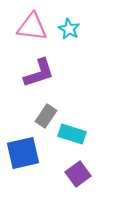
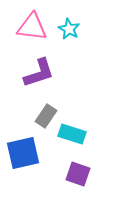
purple square: rotated 35 degrees counterclockwise
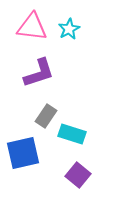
cyan star: rotated 15 degrees clockwise
purple square: moved 1 px down; rotated 20 degrees clockwise
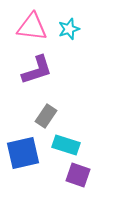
cyan star: rotated 10 degrees clockwise
purple L-shape: moved 2 px left, 3 px up
cyan rectangle: moved 6 px left, 11 px down
purple square: rotated 20 degrees counterclockwise
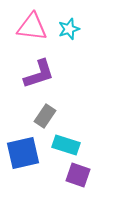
purple L-shape: moved 2 px right, 4 px down
gray rectangle: moved 1 px left
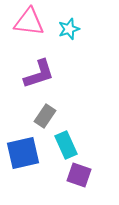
pink triangle: moved 3 px left, 5 px up
cyan rectangle: rotated 48 degrees clockwise
purple square: moved 1 px right
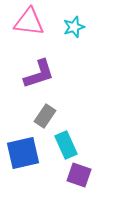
cyan star: moved 5 px right, 2 px up
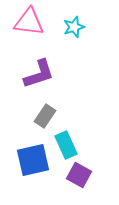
blue square: moved 10 px right, 7 px down
purple square: rotated 10 degrees clockwise
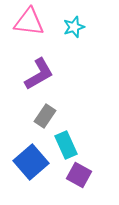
purple L-shape: rotated 12 degrees counterclockwise
blue square: moved 2 px left, 2 px down; rotated 28 degrees counterclockwise
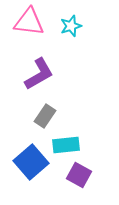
cyan star: moved 3 px left, 1 px up
cyan rectangle: rotated 72 degrees counterclockwise
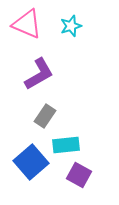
pink triangle: moved 2 px left, 2 px down; rotated 16 degrees clockwise
